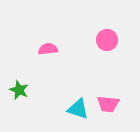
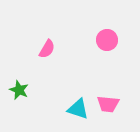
pink semicircle: moved 1 px left; rotated 126 degrees clockwise
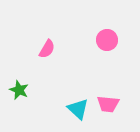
cyan triangle: rotated 25 degrees clockwise
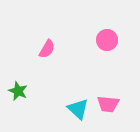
green star: moved 1 px left, 1 px down
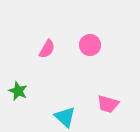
pink circle: moved 17 px left, 5 px down
pink trapezoid: rotated 10 degrees clockwise
cyan triangle: moved 13 px left, 8 px down
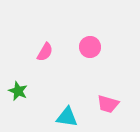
pink circle: moved 2 px down
pink semicircle: moved 2 px left, 3 px down
cyan triangle: moved 2 px right; rotated 35 degrees counterclockwise
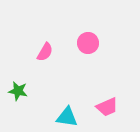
pink circle: moved 2 px left, 4 px up
green star: rotated 12 degrees counterclockwise
pink trapezoid: moved 1 px left, 3 px down; rotated 40 degrees counterclockwise
